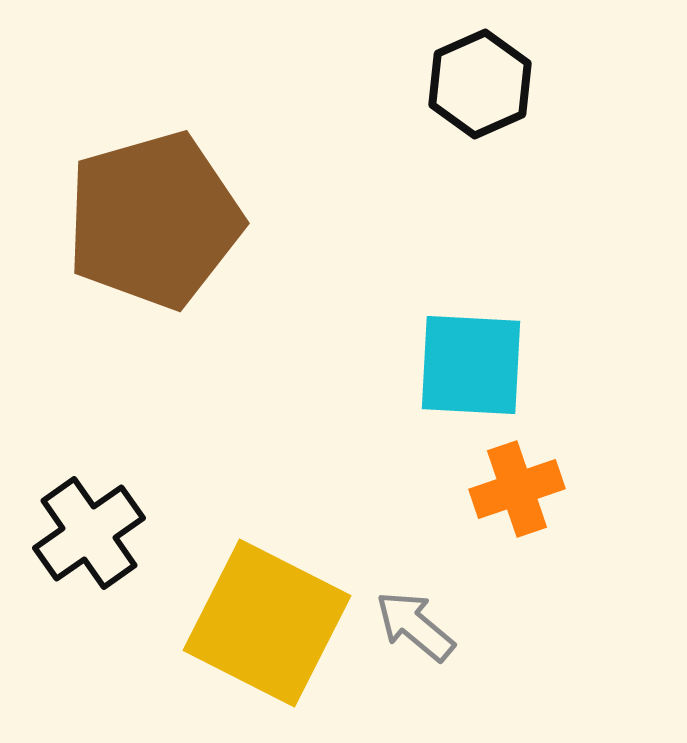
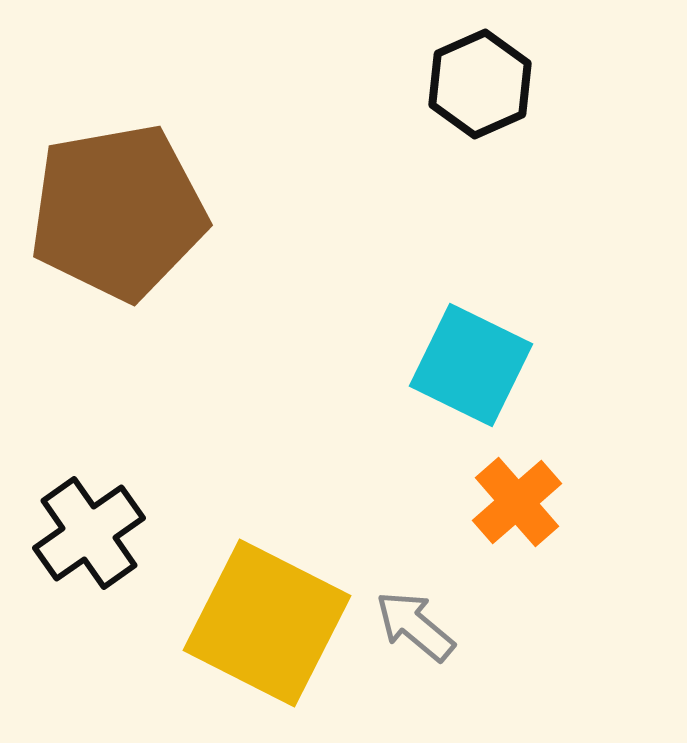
brown pentagon: moved 36 px left, 8 px up; rotated 6 degrees clockwise
cyan square: rotated 23 degrees clockwise
orange cross: moved 13 px down; rotated 22 degrees counterclockwise
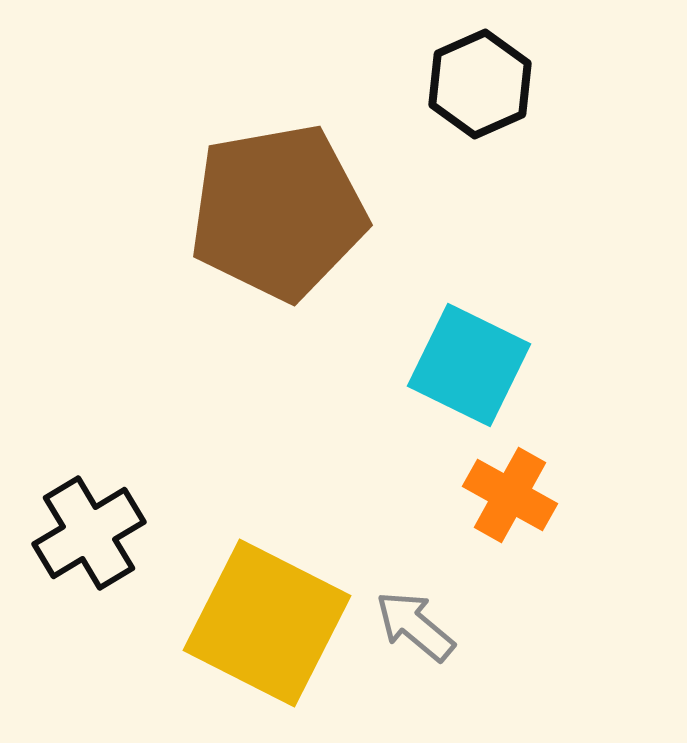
brown pentagon: moved 160 px right
cyan square: moved 2 px left
orange cross: moved 7 px left, 7 px up; rotated 20 degrees counterclockwise
black cross: rotated 4 degrees clockwise
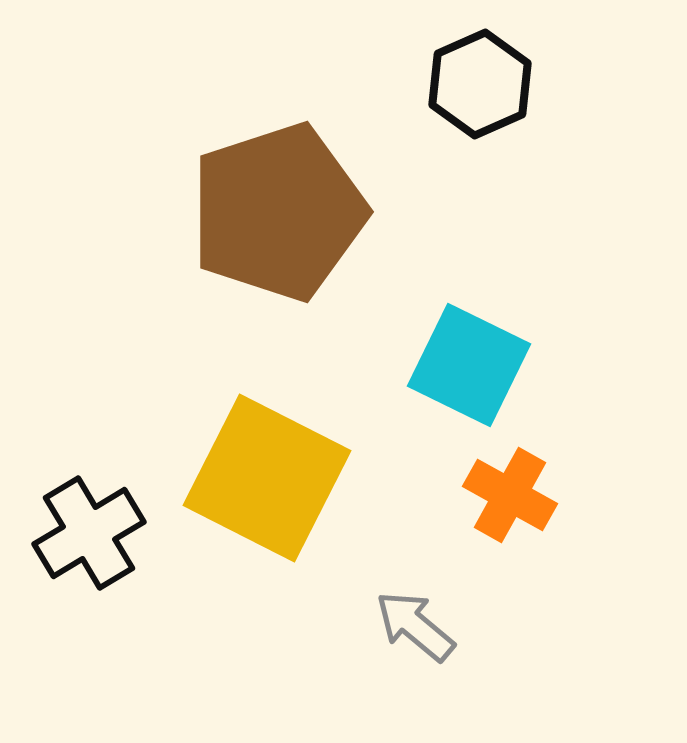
brown pentagon: rotated 8 degrees counterclockwise
yellow square: moved 145 px up
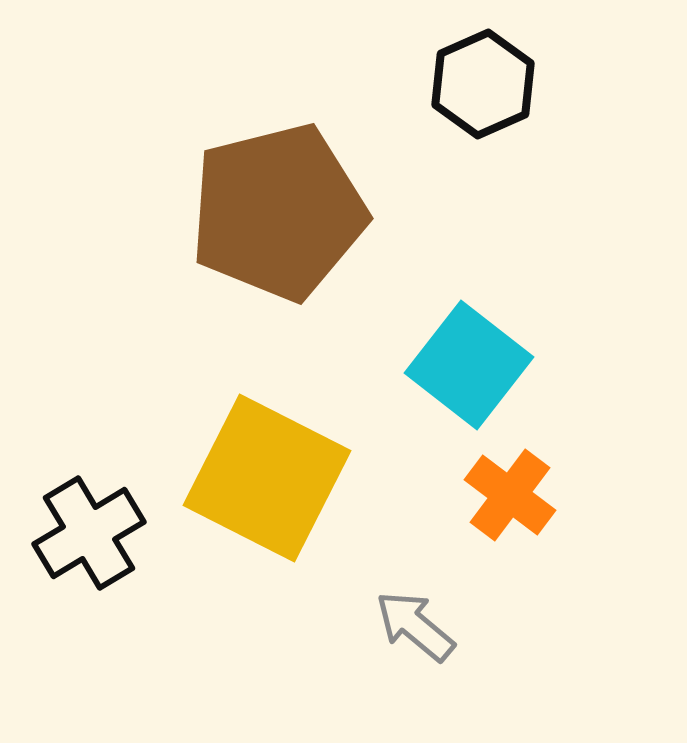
black hexagon: moved 3 px right
brown pentagon: rotated 4 degrees clockwise
cyan square: rotated 12 degrees clockwise
orange cross: rotated 8 degrees clockwise
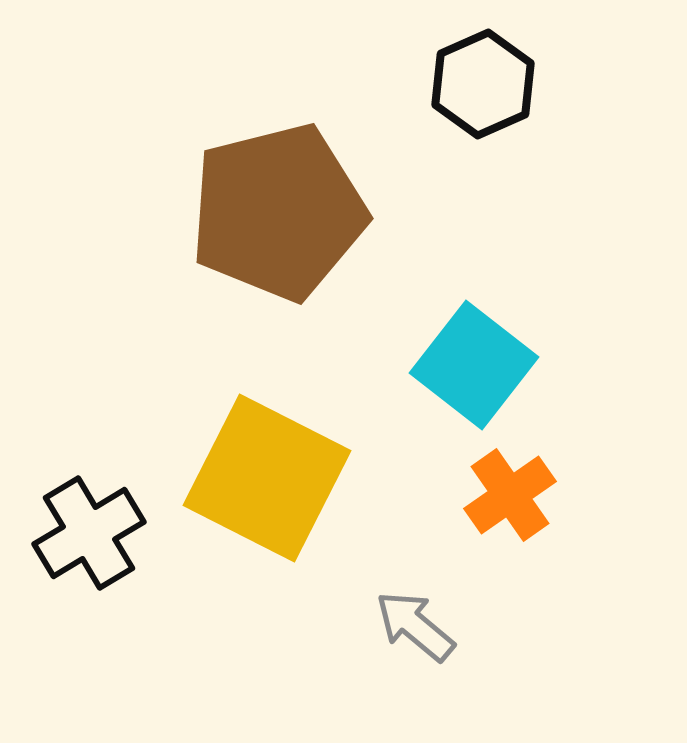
cyan square: moved 5 px right
orange cross: rotated 18 degrees clockwise
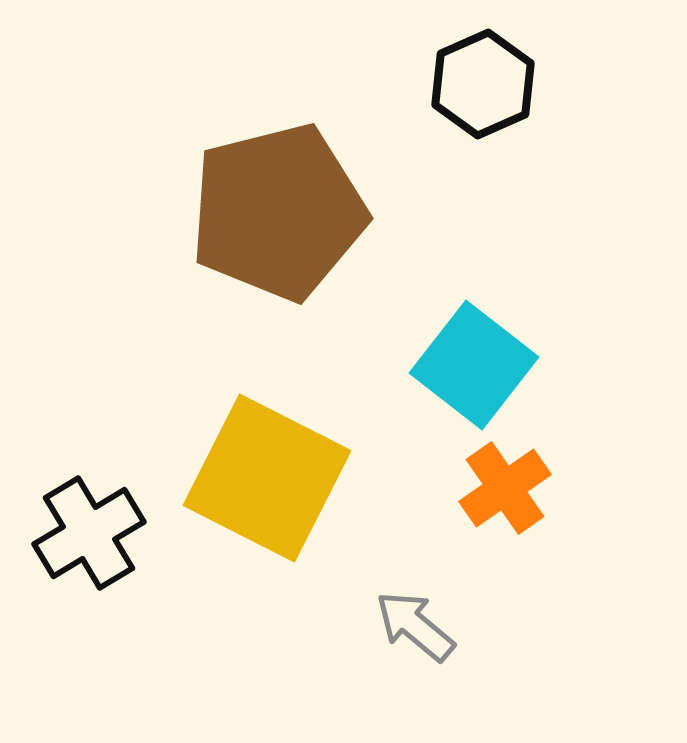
orange cross: moved 5 px left, 7 px up
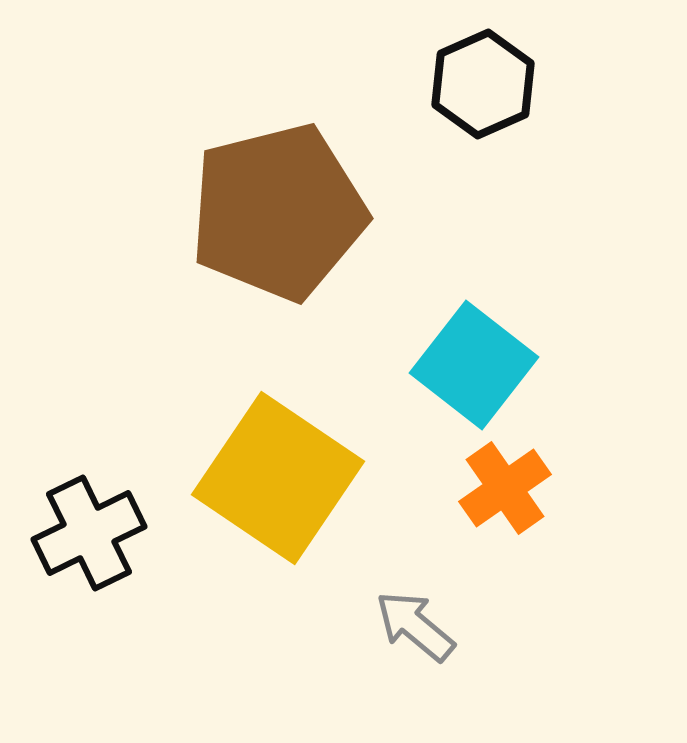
yellow square: moved 11 px right; rotated 7 degrees clockwise
black cross: rotated 5 degrees clockwise
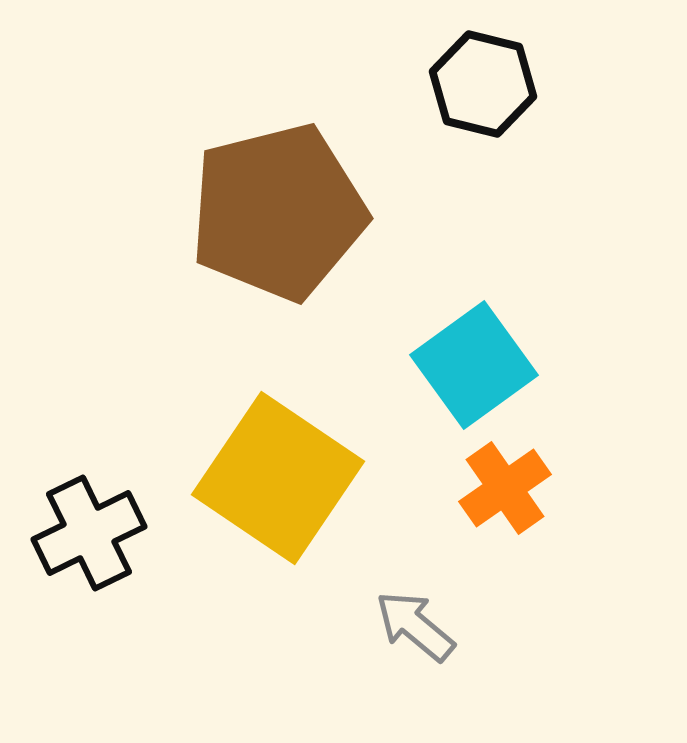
black hexagon: rotated 22 degrees counterclockwise
cyan square: rotated 16 degrees clockwise
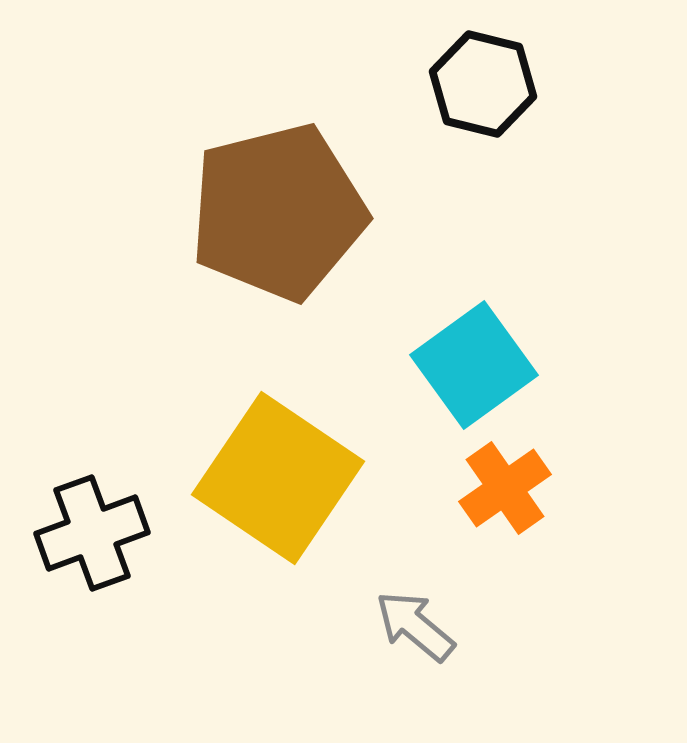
black cross: moved 3 px right; rotated 6 degrees clockwise
